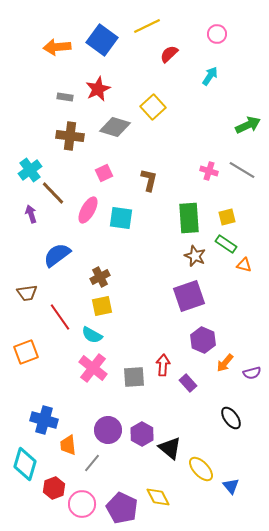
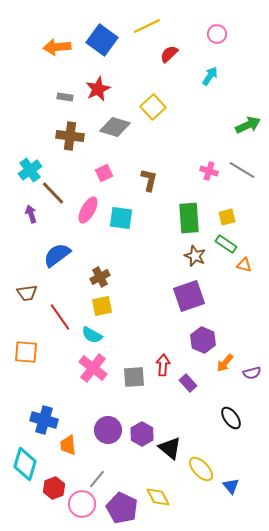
orange square at (26, 352): rotated 25 degrees clockwise
gray line at (92, 463): moved 5 px right, 16 px down
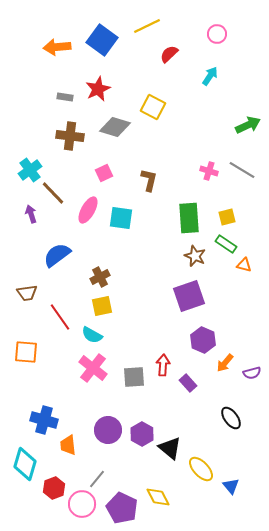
yellow square at (153, 107): rotated 20 degrees counterclockwise
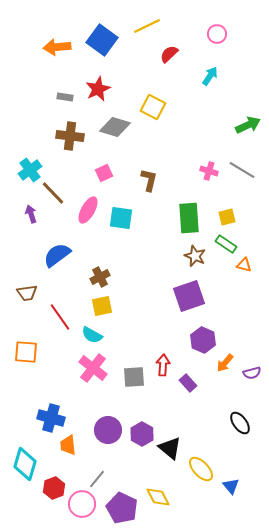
black ellipse at (231, 418): moved 9 px right, 5 px down
blue cross at (44, 420): moved 7 px right, 2 px up
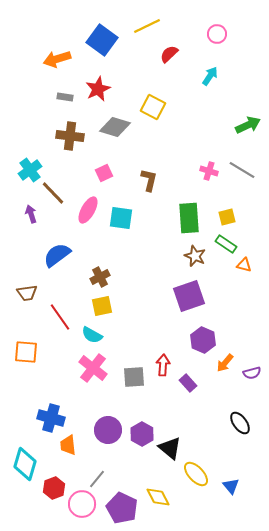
orange arrow at (57, 47): moved 12 px down; rotated 12 degrees counterclockwise
yellow ellipse at (201, 469): moved 5 px left, 5 px down
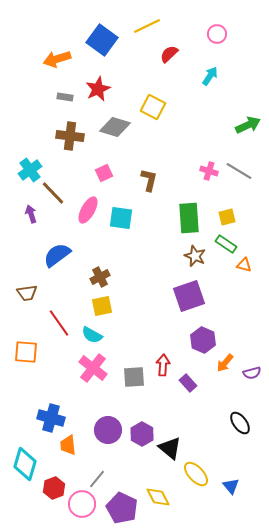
gray line at (242, 170): moved 3 px left, 1 px down
red line at (60, 317): moved 1 px left, 6 px down
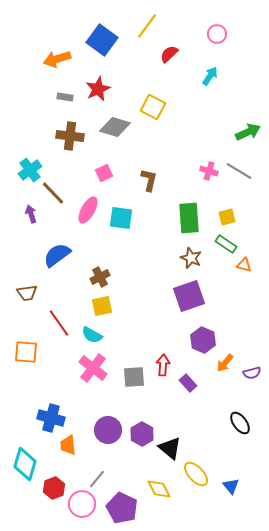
yellow line at (147, 26): rotated 28 degrees counterclockwise
green arrow at (248, 125): moved 7 px down
brown star at (195, 256): moved 4 px left, 2 px down
yellow diamond at (158, 497): moved 1 px right, 8 px up
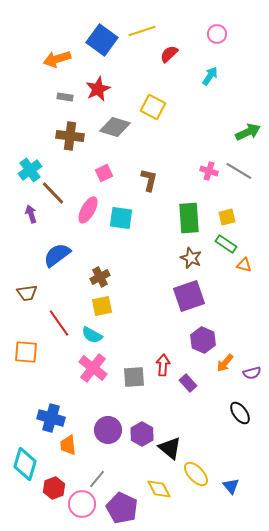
yellow line at (147, 26): moved 5 px left, 5 px down; rotated 36 degrees clockwise
black ellipse at (240, 423): moved 10 px up
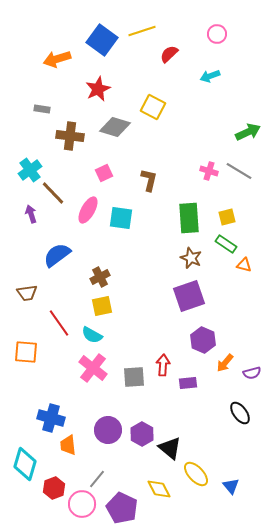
cyan arrow at (210, 76): rotated 144 degrees counterclockwise
gray rectangle at (65, 97): moved 23 px left, 12 px down
purple rectangle at (188, 383): rotated 54 degrees counterclockwise
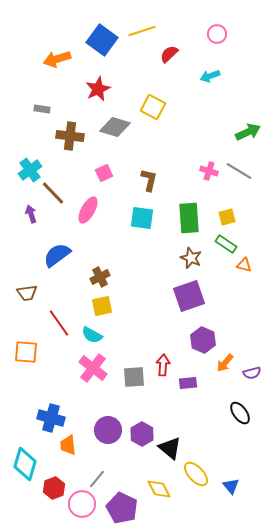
cyan square at (121, 218): moved 21 px right
